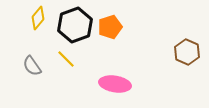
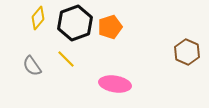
black hexagon: moved 2 px up
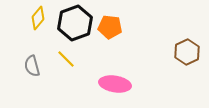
orange pentagon: rotated 25 degrees clockwise
brown hexagon: rotated 10 degrees clockwise
gray semicircle: rotated 20 degrees clockwise
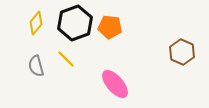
yellow diamond: moved 2 px left, 5 px down
brown hexagon: moved 5 px left; rotated 10 degrees counterclockwise
gray semicircle: moved 4 px right
pink ellipse: rotated 40 degrees clockwise
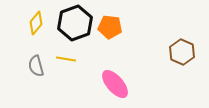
yellow line: rotated 36 degrees counterclockwise
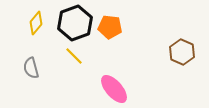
yellow line: moved 8 px right, 3 px up; rotated 36 degrees clockwise
gray semicircle: moved 5 px left, 2 px down
pink ellipse: moved 1 px left, 5 px down
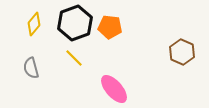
yellow diamond: moved 2 px left, 1 px down
yellow line: moved 2 px down
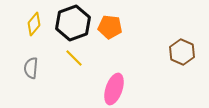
black hexagon: moved 2 px left
gray semicircle: rotated 20 degrees clockwise
pink ellipse: rotated 60 degrees clockwise
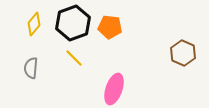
brown hexagon: moved 1 px right, 1 px down
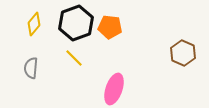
black hexagon: moved 3 px right
